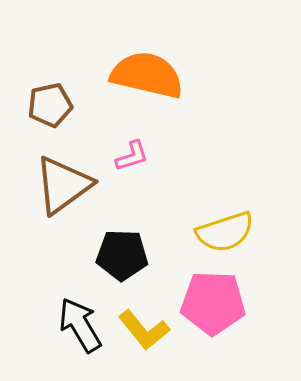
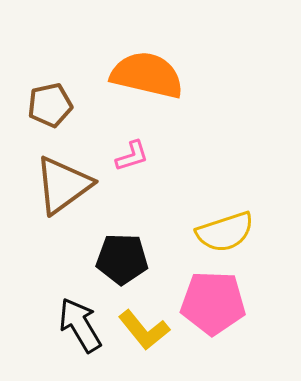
black pentagon: moved 4 px down
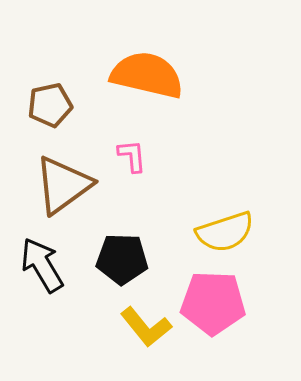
pink L-shape: rotated 78 degrees counterclockwise
black arrow: moved 38 px left, 60 px up
yellow L-shape: moved 2 px right, 3 px up
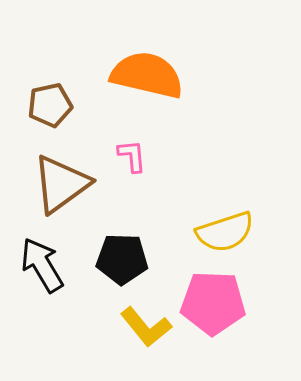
brown triangle: moved 2 px left, 1 px up
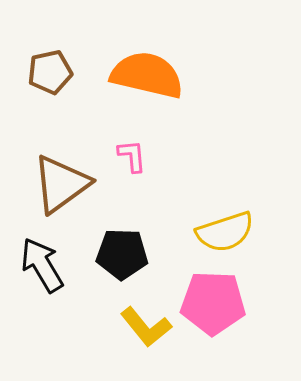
brown pentagon: moved 33 px up
black pentagon: moved 5 px up
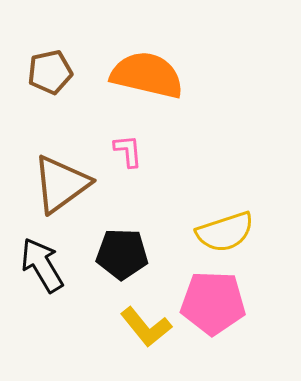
pink L-shape: moved 4 px left, 5 px up
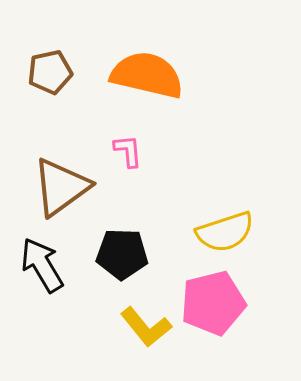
brown triangle: moved 3 px down
pink pentagon: rotated 16 degrees counterclockwise
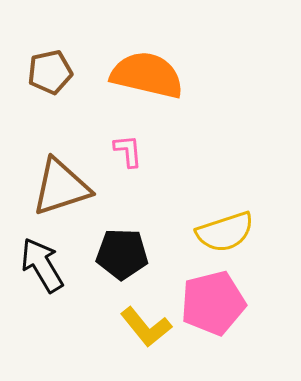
brown triangle: rotated 18 degrees clockwise
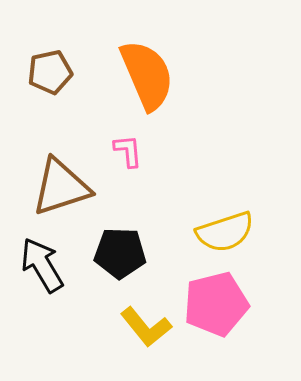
orange semicircle: rotated 54 degrees clockwise
black pentagon: moved 2 px left, 1 px up
pink pentagon: moved 3 px right, 1 px down
